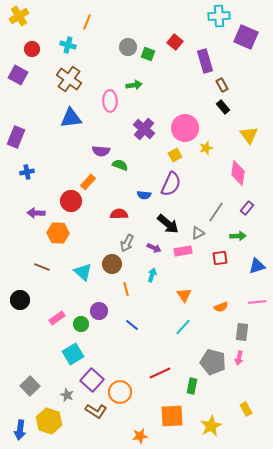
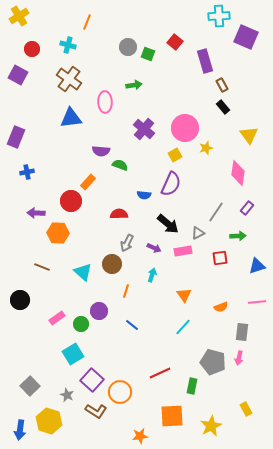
pink ellipse at (110, 101): moved 5 px left, 1 px down
orange line at (126, 289): moved 2 px down; rotated 32 degrees clockwise
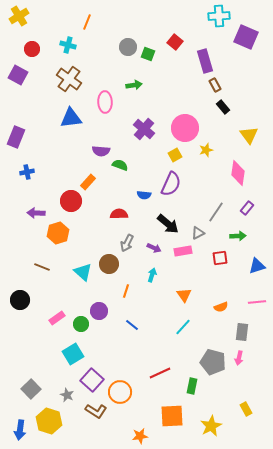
brown rectangle at (222, 85): moved 7 px left
yellow star at (206, 148): moved 2 px down
orange hexagon at (58, 233): rotated 20 degrees counterclockwise
brown circle at (112, 264): moved 3 px left
gray square at (30, 386): moved 1 px right, 3 px down
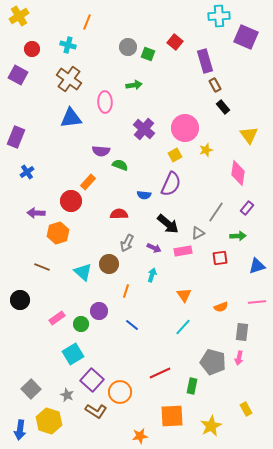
blue cross at (27, 172): rotated 24 degrees counterclockwise
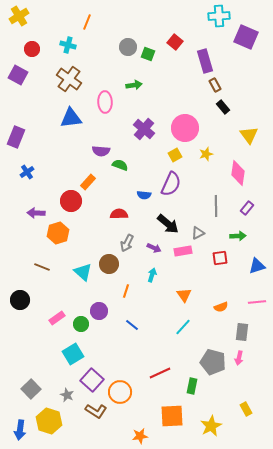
yellow star at (206, 150): moved 4 px down
gray line at (216, 212): moved 6 px up; rotated 35 degrees counterclockwise
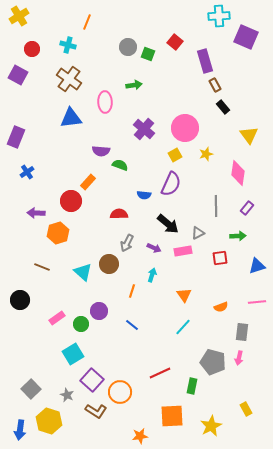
orange line at (126, 291): moved 6 px right
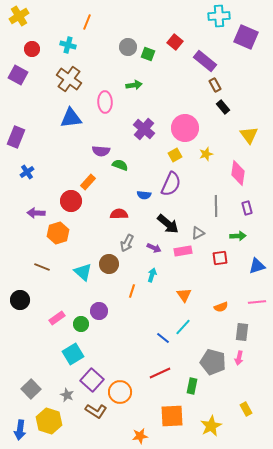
purple rectangle at (205, 61): rotated 35 degrees counterclockwise
purple rectangle at (247, 208): rotated 56 degrees counterclockwise
blue line at (132, 325): moved 31 px right, 13 px down
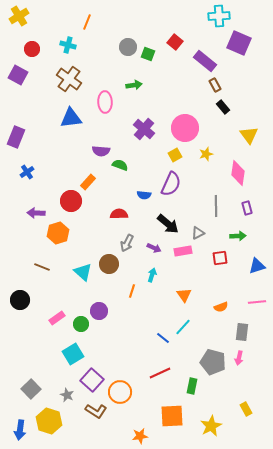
purple square at (246, 37): moved 7 px left, 6 px down
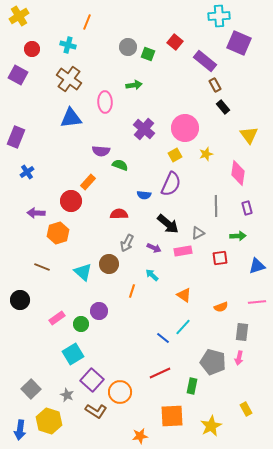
cyan arrow at (152, 275): rotated 64 degrees counterclockwise
orange triangle at (184, 295): rotated 21 degrees counterclockwise
